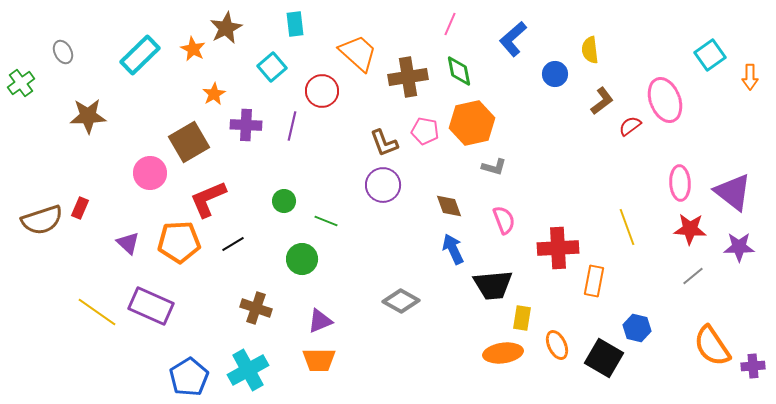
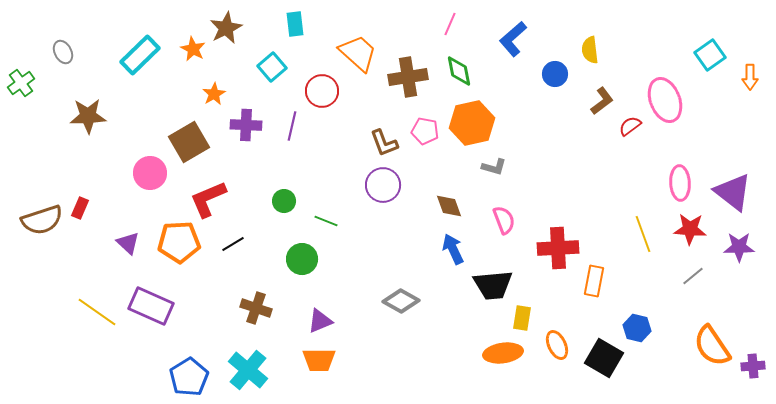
yellow line at (627, 227): moved 16 px right, 7 px down
cyan cross at (248, 370): rotated 21 degrees counterclockwise
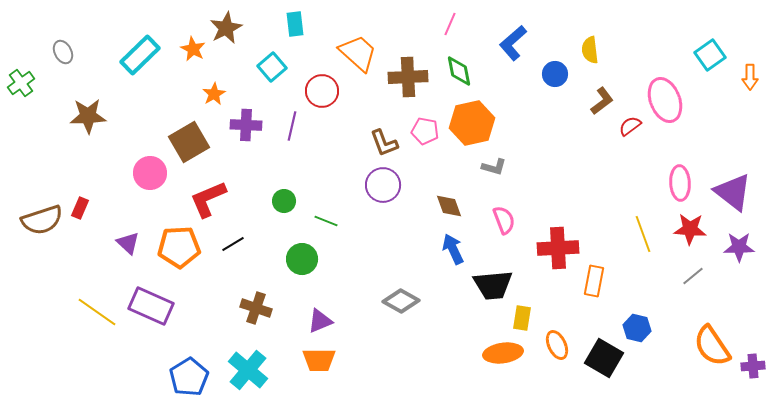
blue L-shape at (513, 39): moved 4 px down
brown cross at (408, 77): rotated 6 degrees clockwise
orange pentagon at (179, 242): moved 5 px down
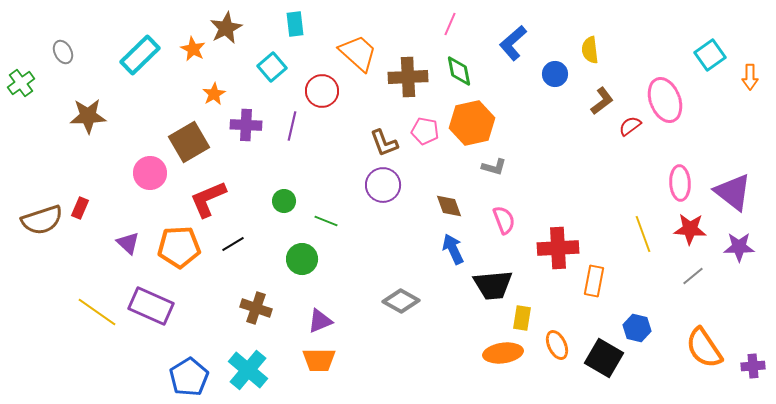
orange semicircle at (712, 346): moved 8 px left, 2 px down
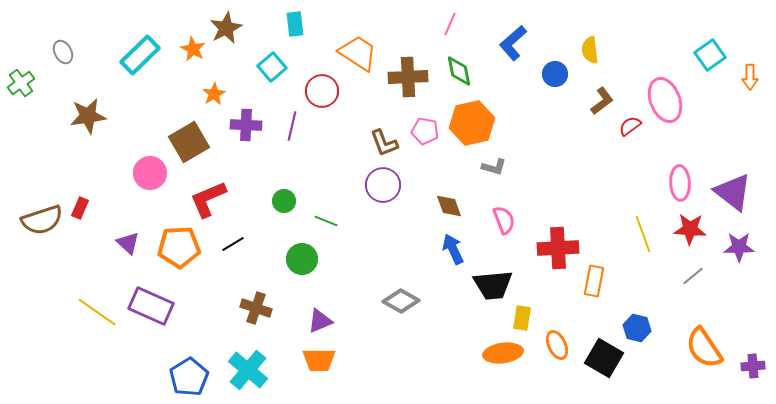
orange trapezoid at (358, 53): rotated 9 degrees counterclockwise
brown star at (88, 116): rotated 6 degrees counterclockwise
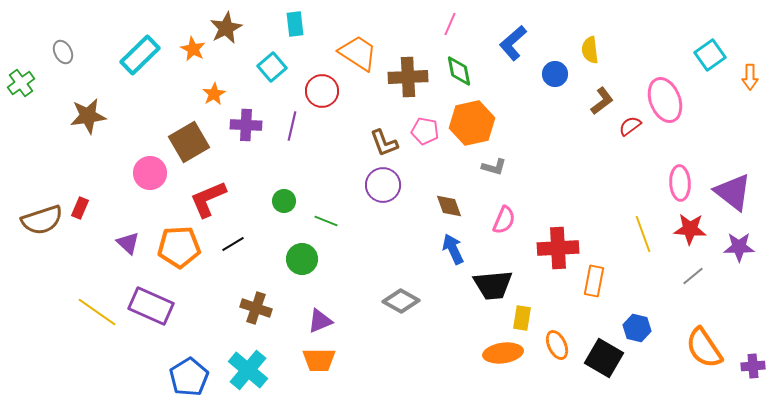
pink semicircle at (504, 220): rotated 44 degrees clockwise
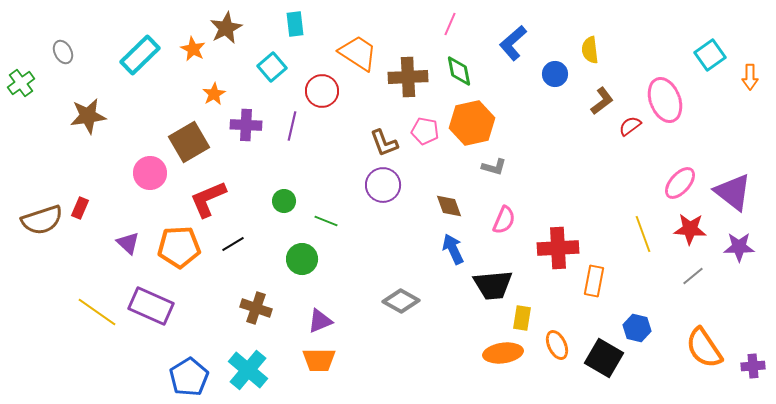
pink ellipse at (680, 183): rotated 44 degrees clockwise
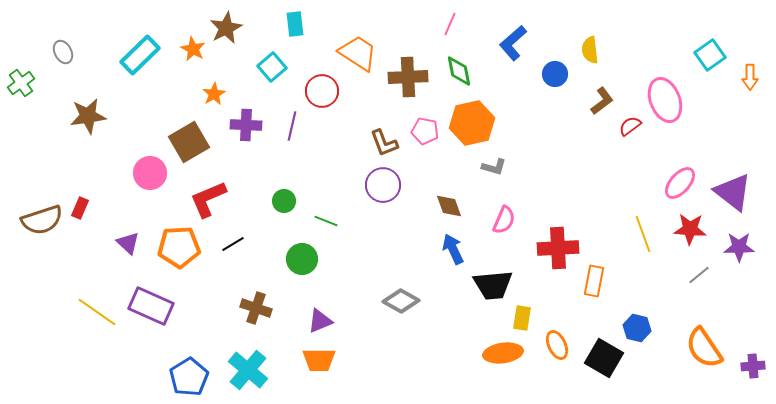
gray line at (693, 276): moved 6 px right, 1 px up
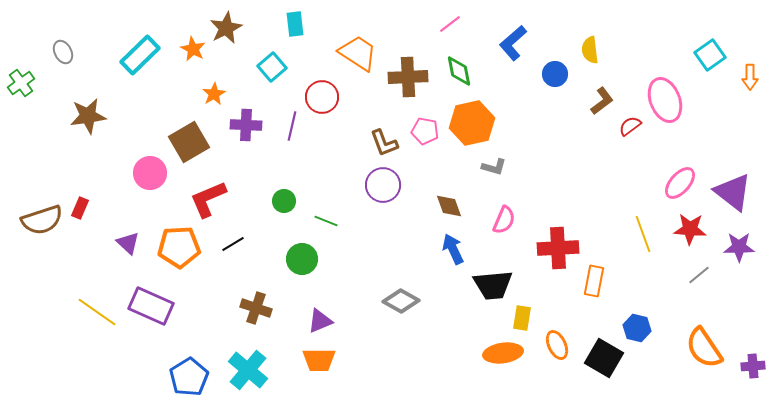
pink line at (450, 24): rotated 30 degrees clockwise
red circle at (322, 91): moved 6 px down
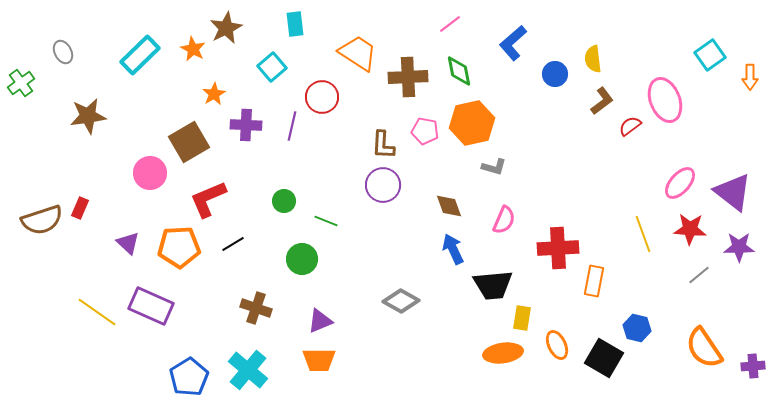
yellow semicircle at (590, 50): moved 3 px right, 9 px down
brown L-shape at (384, 143): moved 1 px left, 2 px down; rotated 24 degrees clockwise
